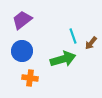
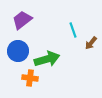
cyan line: moved 6 px up
blue circle: moved 4 px left
green arrow: moved 16 px left
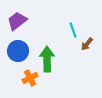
purple trapezoid: moved 5 px left, 1 px down
brown arrow: moved 4 px left, 1 px down
green arrow: rotated 75 degrees counterclockwise
orange cross: rotated 35 degrees counterclockwise
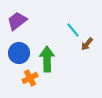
cyan line: rotated 21 degrees counterclockwise
blue circle: moved 1 px right, 2 px down
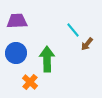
purple trapezoid: rotated 35 degrees clockwise
blue circle: moved 3 px left
orange cross: moved 4 px down; rotated 21 degrees counterclockwise
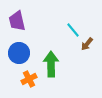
purple trapezoid: rotated 100 degrees counterclockwise
blue circle: moved 3 px right
green arrow: moved 4 px right, 5 px down
orange cross: moved 1 px left, 3 px up; rotated 21 degrees clockwise
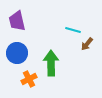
cyan line: rotated 35 degrees counterclockwise
blue circle: moved 2 px left
green arrow: moved 1 px up
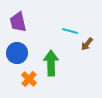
purple trapezoid: moved 1 px right, 1 px down
cyan line: moved 3 px left, 1 px down
orange cross: rotated 21 degrees counterclockwise
